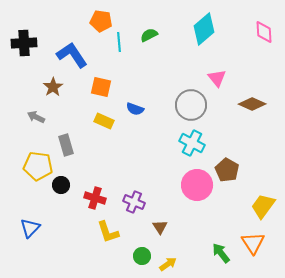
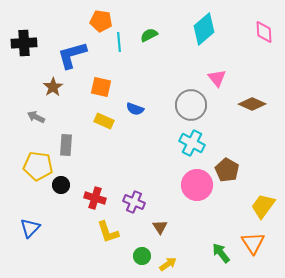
blue L-shape: rotated 72 degrees counterclockwise
gray rectangle: rotated 20 degrees clockwise
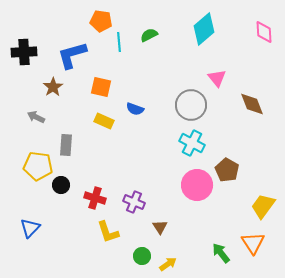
black cross: moved 9 px down
brown diamond: rotated 44 degrees clockwise
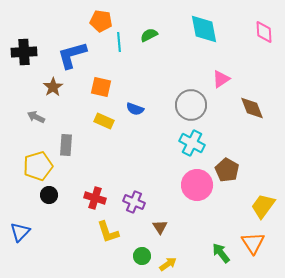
cyan diamond: rotated 60 degrees counterclockwise
pink triangle: moved 4 px right, 1 px down; rotated 36 degrees clockwise
brown diamond: moved 4 px down
yellow pentagon: rotated 24 degrees counterclockwise
black circle: moved 12 px left, 10 px down
blue triangle: moved 10 px left, 4 px down
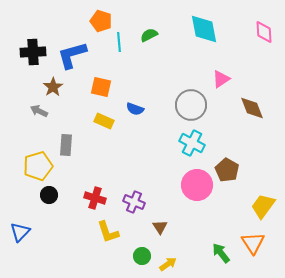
orange pentagon: rotated 10 degrees clockwise
black cross: moved 9 px right
gray arrow: moved 3 px right, 6 px up
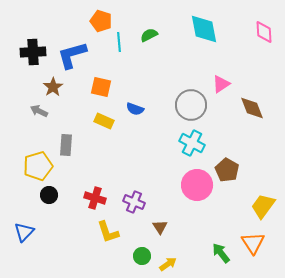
pink triangle: moved 5 px down
blue triangle: moved 4 px right
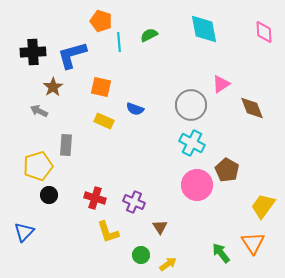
green circle: moved 1 px left, 1 px up
